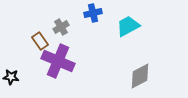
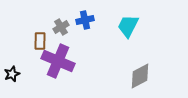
blue cross: moved 8 px left, 7 px down
cyan trapezoid: rotated 35 degrees counterclockwise
brown rectangle: rotated 36 degrees clockwise
black star: moved 1 px right, 3 px up; rotated 28 degrees counterclockwise
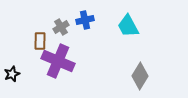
cyan trapezoid: rotated 55 degrees counterclockwise
gray diamond: rotated 32 degrees counterclockwise
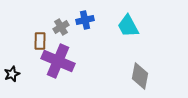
gray diamond: rotated 20 degrees counterclockwise
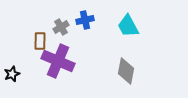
gray diamond: moved 14 px left, 5 px up
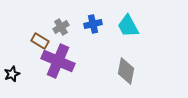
blue cross: moved 8 px right, 4 px down
brown rectangle: rotated 60 degrees counterclockwise
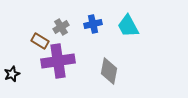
purple cross: rotated 32 degrees counterclockwise
gray diamond: moved 17 px left
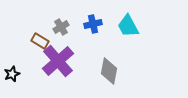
purple cross: rotated 32 degrees counterclockwise
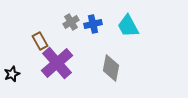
gray cross: moved 10 px right, 5 px up
brown rectangle: rotated 30 degrees clockwise
purple cross: moved 1 px left, 2 px down
gray diamond: moved 2 px right, 3 px up
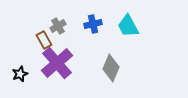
gray cross: moved 13 px left, 4 px down
brown rectangle: moved 4 px right, 1 px up
gray diamond: rotated 12 degrees clockwise
black star: moved 8 px right
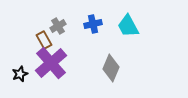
purple cross: moved 6 px left
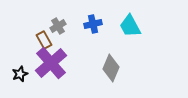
cyan trapezoid: moved 2 px right
